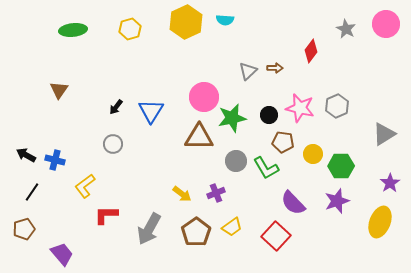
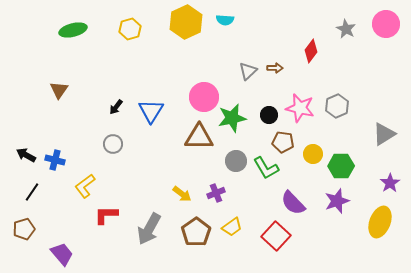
green ellipse at (73, 30): rotated 8 degrees counterclockwise
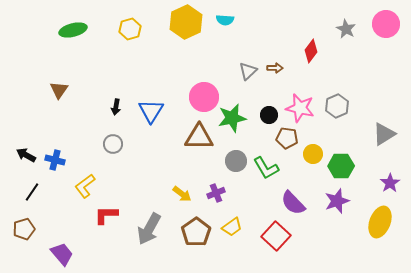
black arrow at (116, 107): rotated 28 degrees counterclockwise
brown pentagon at (283, 142): moved 4 px right, 4 px up
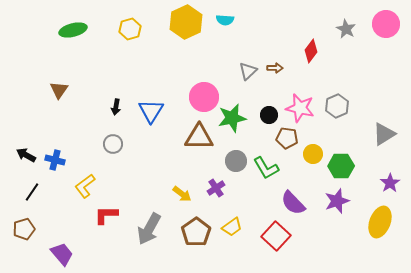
purple cross at (216, 193): moved 5 px up; rotated 12 degrees counterclockwise
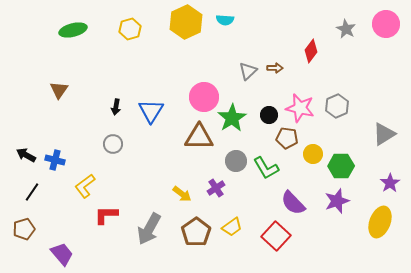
green star at (232, 118): rotated 20 degrees counterclockwise
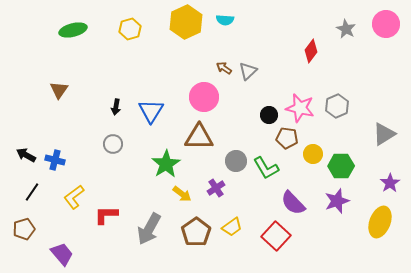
brown arrow at (275, 68): moved 51 px left; rotated 147 degrees counterclockwise
green star at (232, 118): moved 66 px left, 46 px down
yellow L-shape at (85, 186): moved 11 px left, 11 px down
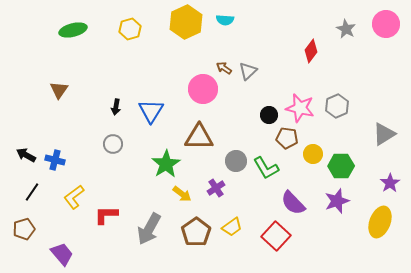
pink circle at (204, 97): moved 1 px left, 8 px up
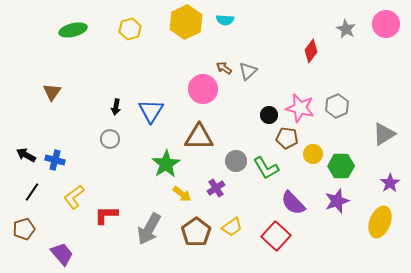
brown triangle at (59, 90): moved 7 px left, 2 px down
gray circle at (113, 144): moved 3 px left, 5 px up
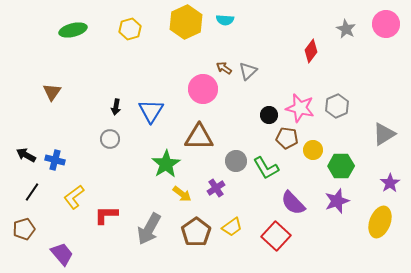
yellow circle at (313, 154): moved 4 px up
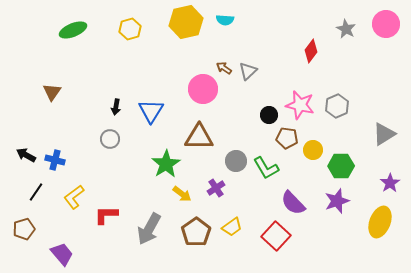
yellow hexagon at (186, 22): rotated 12 degrees clockwise
green ellipse at (73, 30): rotated 8 degrees counterclockwise
pink star at (300, 108): moved 3 px up
black line at (32, 192): moved 4 px right
